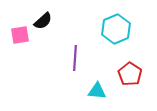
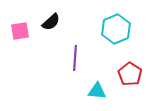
black semicircle: moved 8 px right, 1 px down
pink square: moved 4 px up
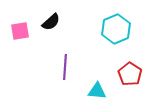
purple line: moved 10 px left, 9 px down
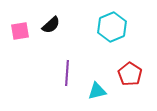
black semicircle: moved 3 px down
cyan hexagon: moved 4 px left, 2 px up
purple line: moved 2 px right, 6 px down
cyan triangle: rotated 18 degrees counterclockwise
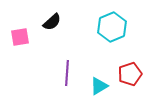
black semicircle: moved 1 px right, 3 px up
pink square: moved 6 px down
red pentagon: rotated 20 degrees clockwise
cyan triangle: moved 2 px right, 5 px up; rotated 18 degrees counterclockwise
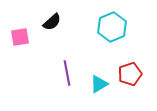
purple line: rotated 15 degrees counterclockwise
cyan triangle: moved 2 px up
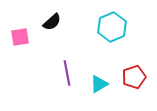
red pentagon: moved 4 px right, 3 px down
